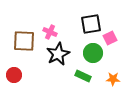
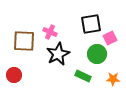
green circle: moved 4 px right, 1 px down
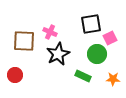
red circle: moved 1 px right
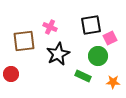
black square: moved 1 px down
pink cross: moved 5 px up
brown square: rotated 10 degrees counterclockwise
green circle: moved 1 px right, 2 px down
red circle: moved 4 px left, 1 px up
orange star: moved 3 px down
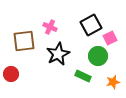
black square: rotated 20 degrees counterclockwise
orange star: rotated 16 degrees counterclockwise
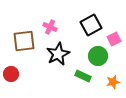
pink square: moved 4 px right, 1 px down
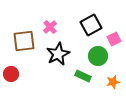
pink cross: rotated 24 degrees clockwise
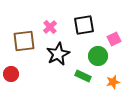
black square: moved 7 px left; rotated 20 degrees clockwise
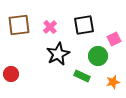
brown square: moved 5 px left, 16 px up
green rectangle: moved 1 px left
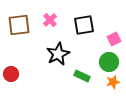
pink cross: moved 7 px up
green circle: moved 11 px right, 6 px down
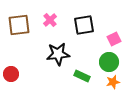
black star: rotated 20 degrees clockwise
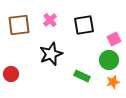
black star: moved 7 px left; rotated 15 degrees counterclockwise
green circle: moved 2 px up
